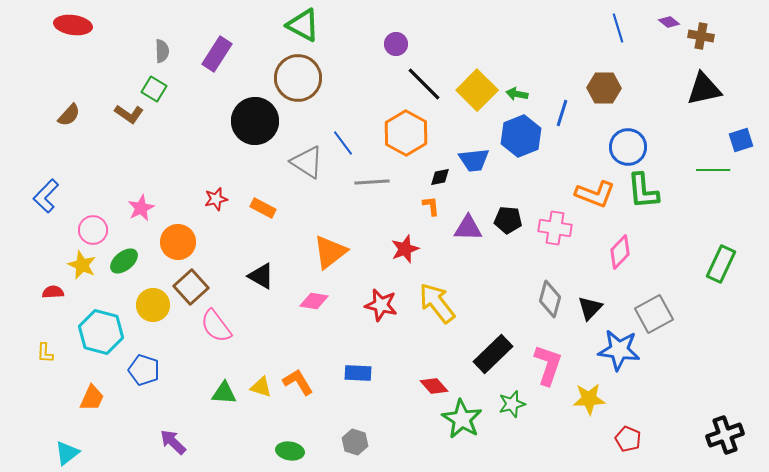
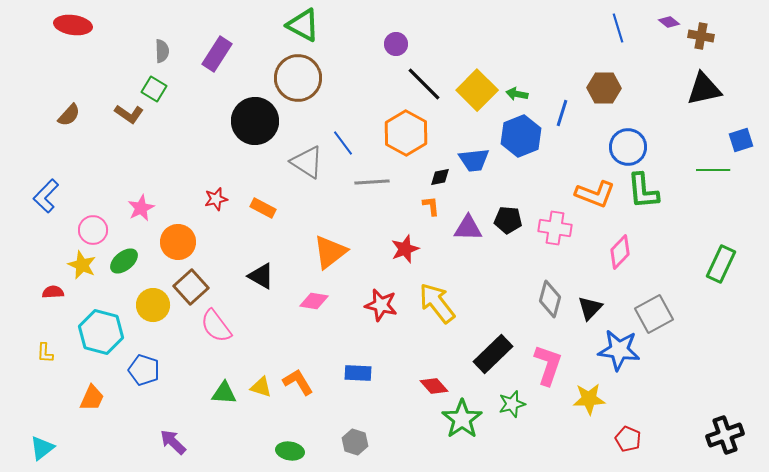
green star at (462, 419): rotated 6 degrees clockwise
cyan triangle at (67, 453): moved 25 px left, 5 px up
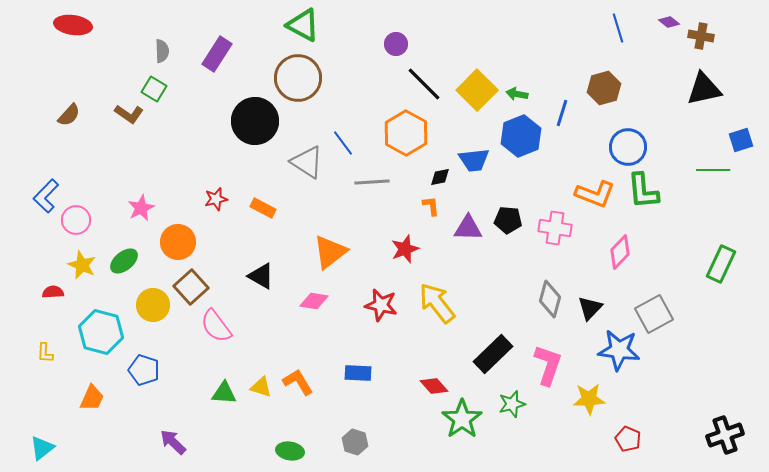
brown hexagon at (604, 88): rotated 16 degrees counterclockwise
pink circle at (93, 230): moved 17 px left, 10 px up
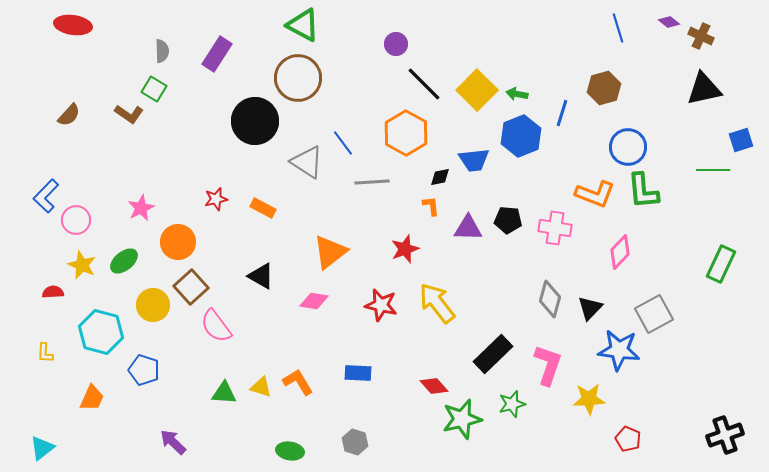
brown cross at (701, 36): rotated 15 degrees clockwise
green star at (462, 419): rotated 21 degrees clockwise
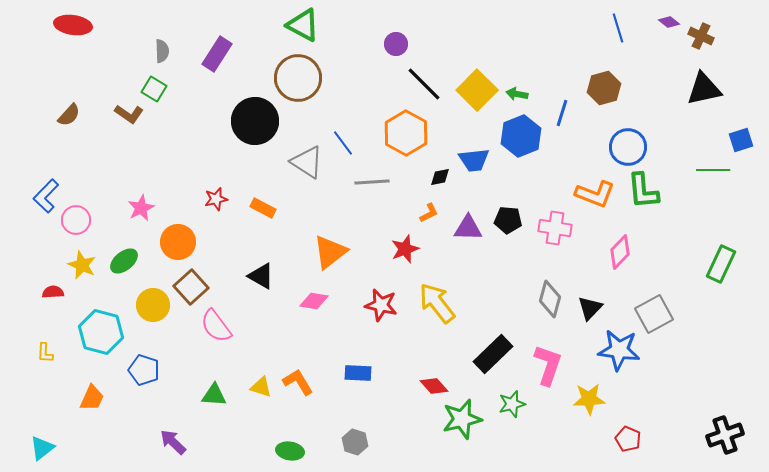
orange L-shape at (431, 206): moved 2 px left, 7 px down; rotated 70 degrees clockwise
green triangle at (224, 393): moved 10 px left, 2 px down
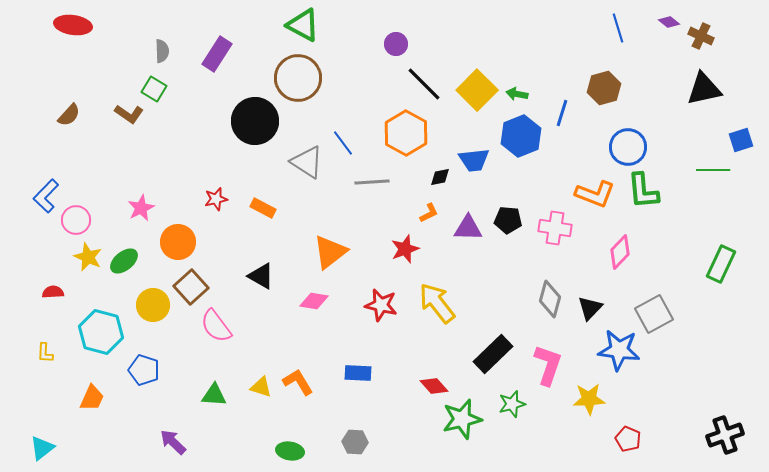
yellow star at (82, 265): moved 6 px right, 8 px up
gray hexagon at (355, 442): rotated 15 degrees counterclockwise
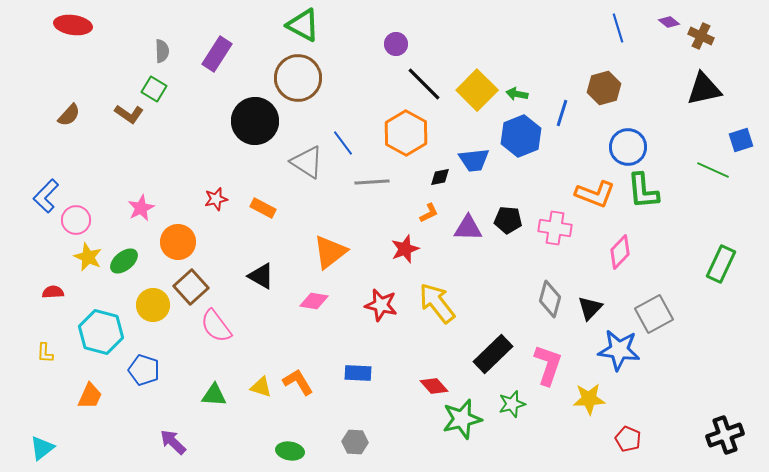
green line at (713, 170): rotated 24 degrees clockwise
orange trapezoid at (92, 398): moved 2 px left, 2 px up
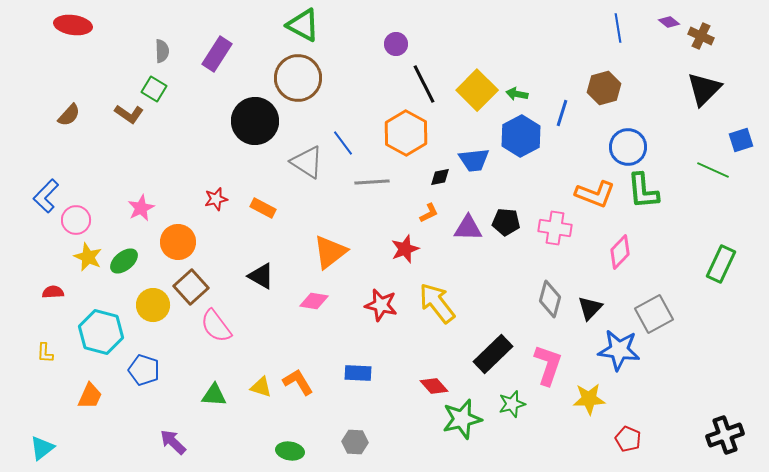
blue line at (618, 28): rotated 8 degrees clockwise
black line at (424, 84): rotated 18 degrees clockwise
black triangle at (704, 89): rotated 33 degrees counterclockwise
blue hexagon at (521, 136): rotated 6 degrees counterclockwise
black pentagon at (508, 220): moved 2 px left, 2 px down
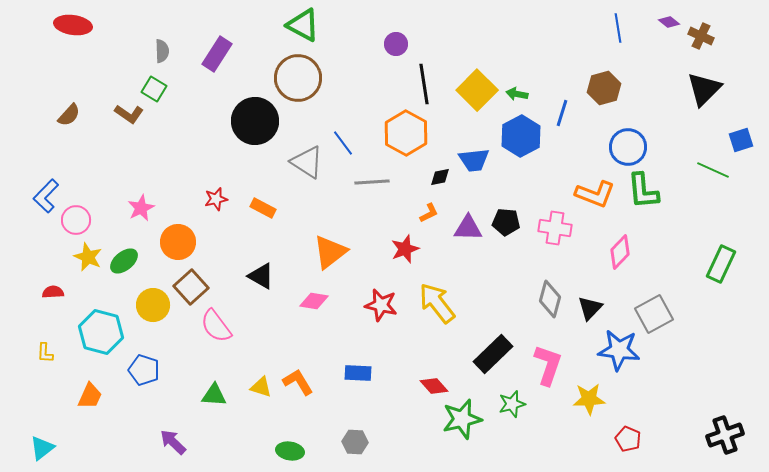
black line at (424, 84): rotated 18 degrees clockwise
